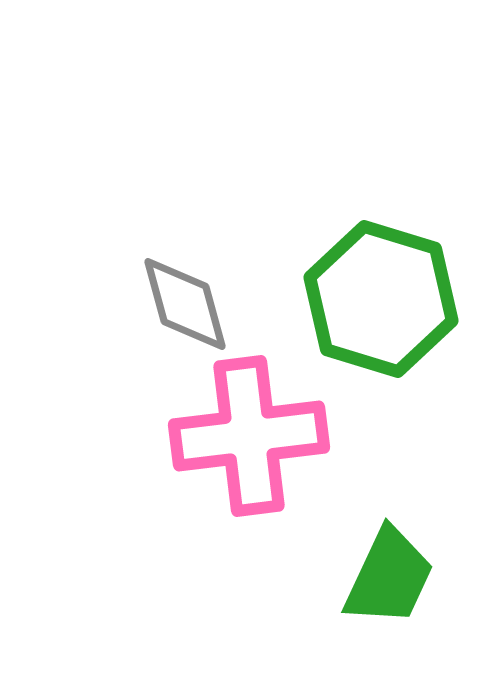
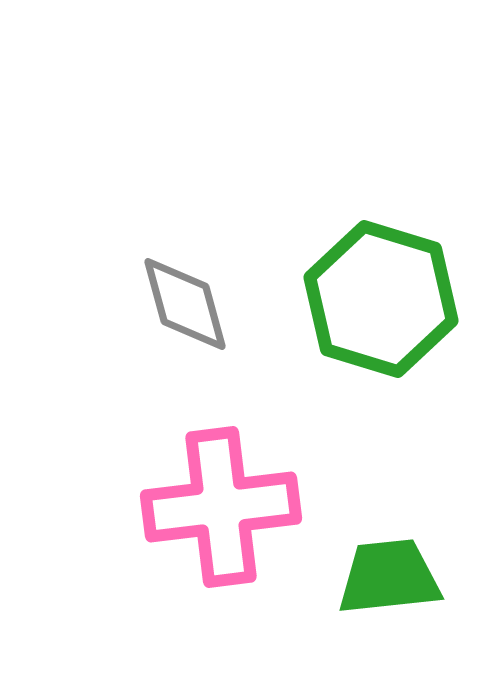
pink cross: moved 28 px left, 71 px down
green trapezoid: rotated 121 degrees counterclockwise
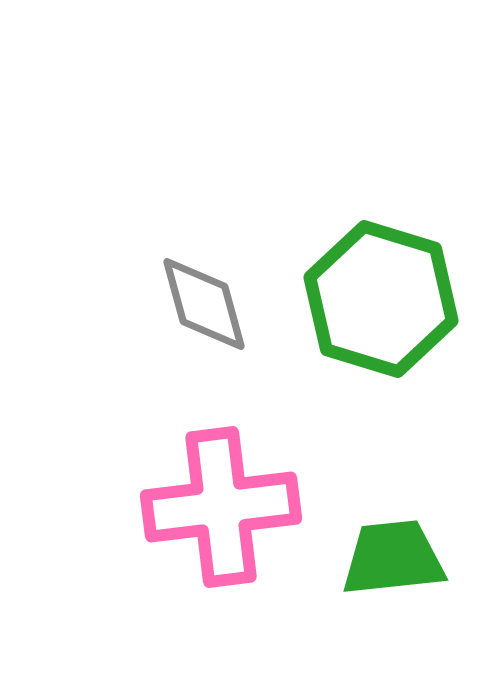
gray diamond: moved 19 px right
green trapezoid: moved 4 px right, 19 px up
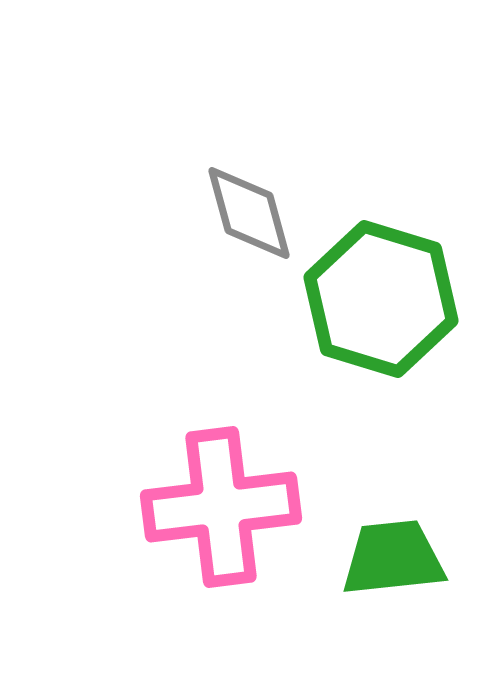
gray diamond: moved 45 px right, 91 px up
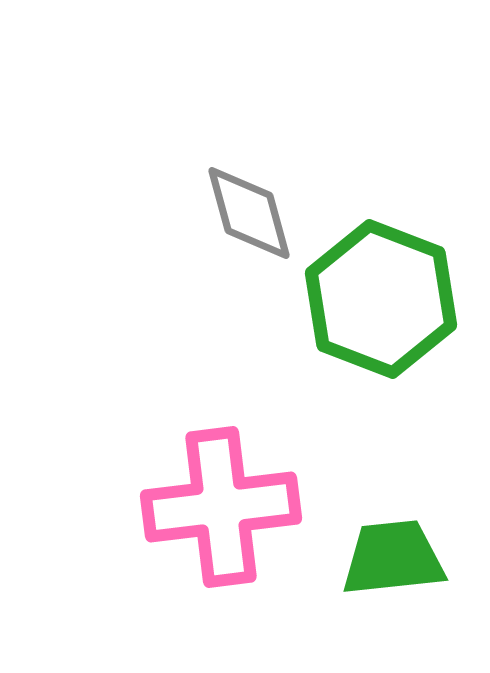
green hexagon: rotated 4 degrees clockwise
